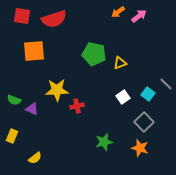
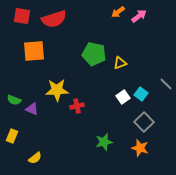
cyan square: moved 7 px left
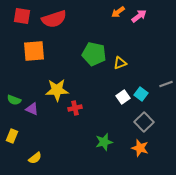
gray line: rotated 64 degrees counterclockwise
red cross: moved 2 px left, 2 px down
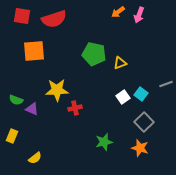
pink arrow: moved 1 px up; rotated 147 degrees clockwise
green semicircle: moved 2 px right
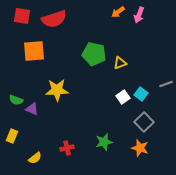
red cross: moved 8 px left, 40 px down
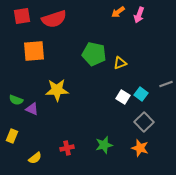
red square: rotated 18 degrees counterclockwise
white square: rotated 24 degrees counterclockwise
green star: moved 3 px down
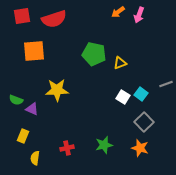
yellow rectangle: moved 11 px right
yellow semicircle: rotated 136 degrees clockwise
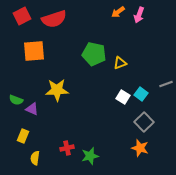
red square: rotated 18 degrees counterclockwise
green star: moved 14 px left, 11 px down
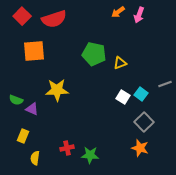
red square: rotated 18 degrees counterclockwise
gray line: moved 1 px left
green star: moved 1 px up; rotated 18 degrees clockwise
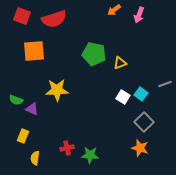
orange arrow: moved 4 px left, 2 px up
red square: rotated 24 degrees counterclockwise
